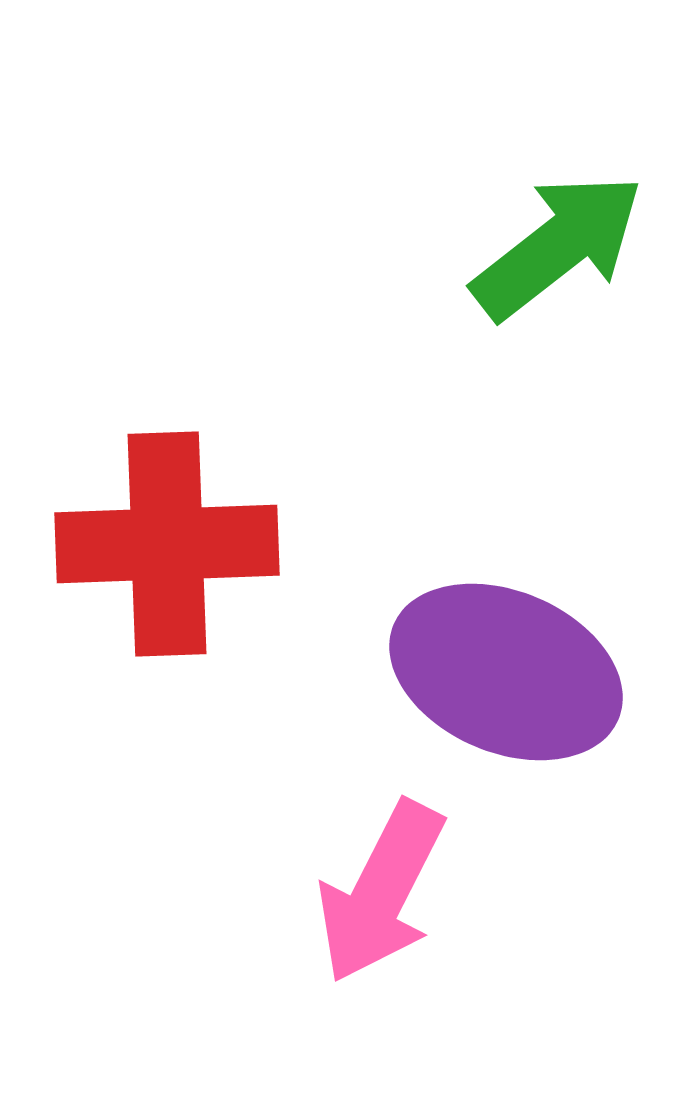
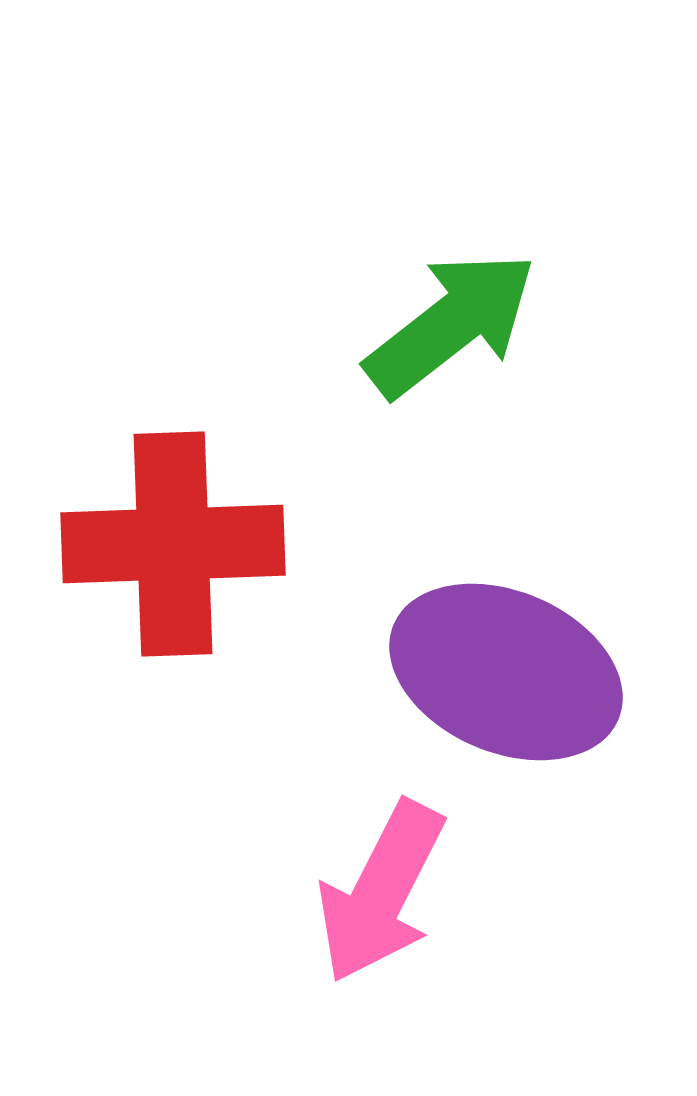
green arrow: moved 107 px left, 78 px down
red cross: moved 6 px right
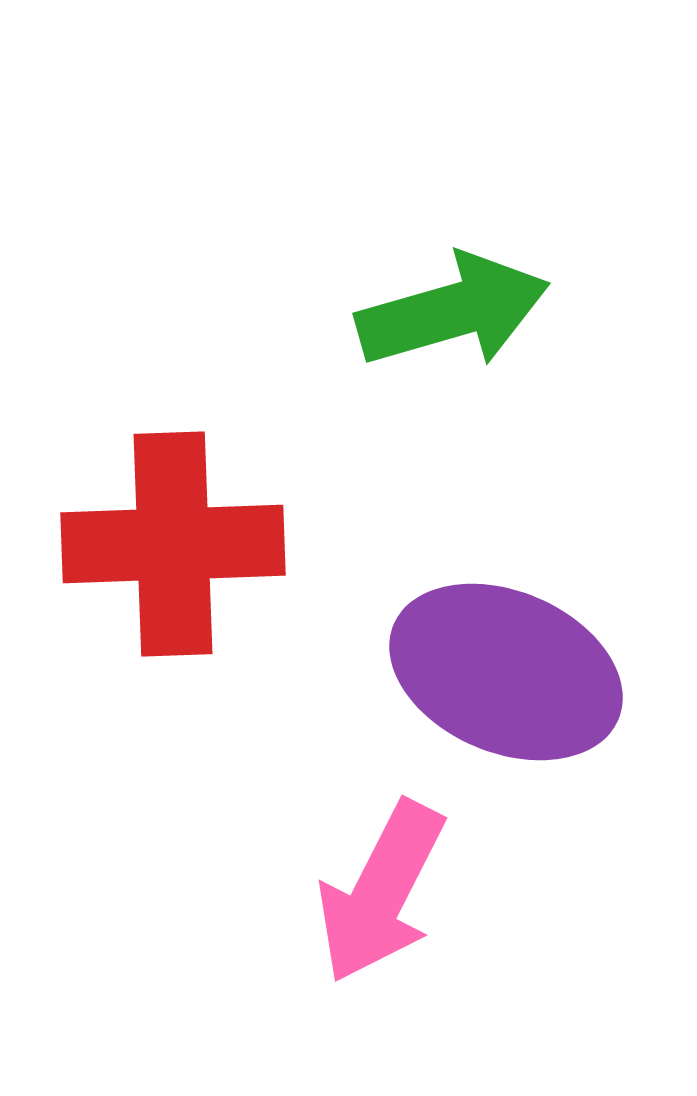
green arrow: moved 2 px right, 13 px up; rotated 22 degrees clockwise
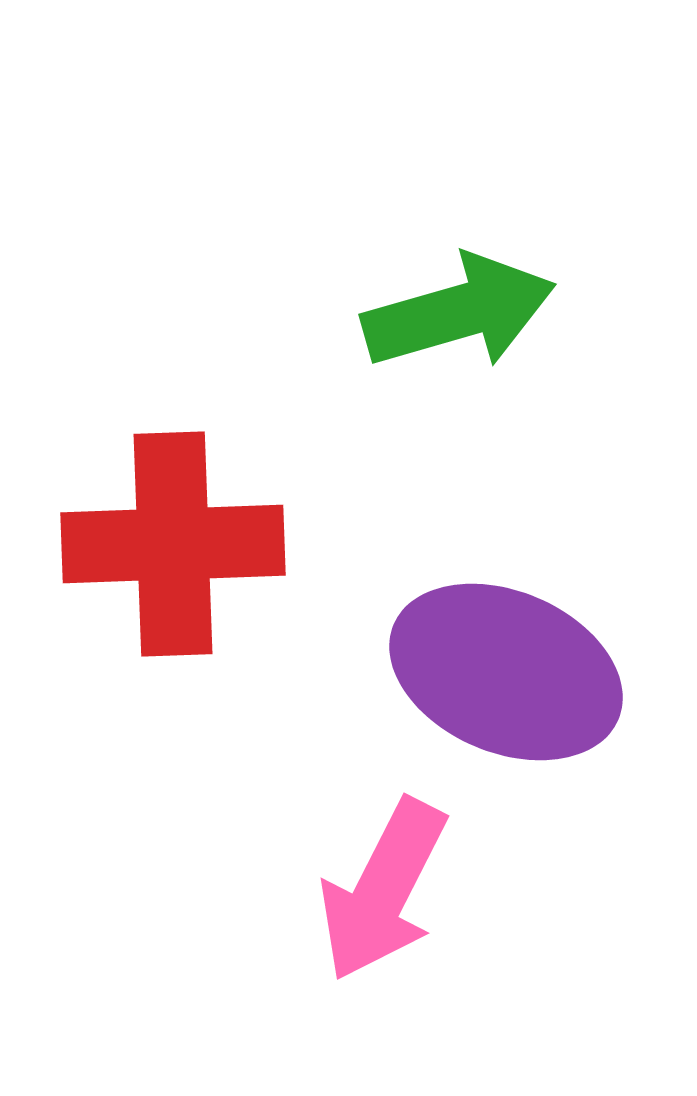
green arrow: moved 6 px right, 1 px down
pink arrow: moved 2 px right, 2 px up
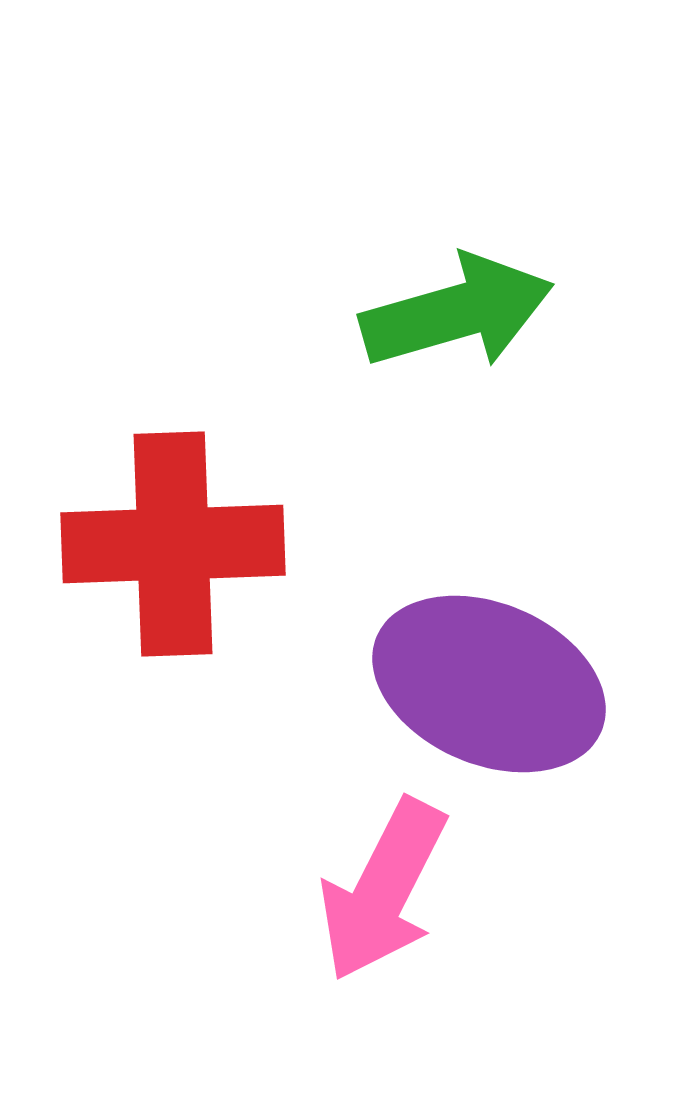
green arrow: moved 2 px left
purple ellipse: moved 17 px left, 12 px down
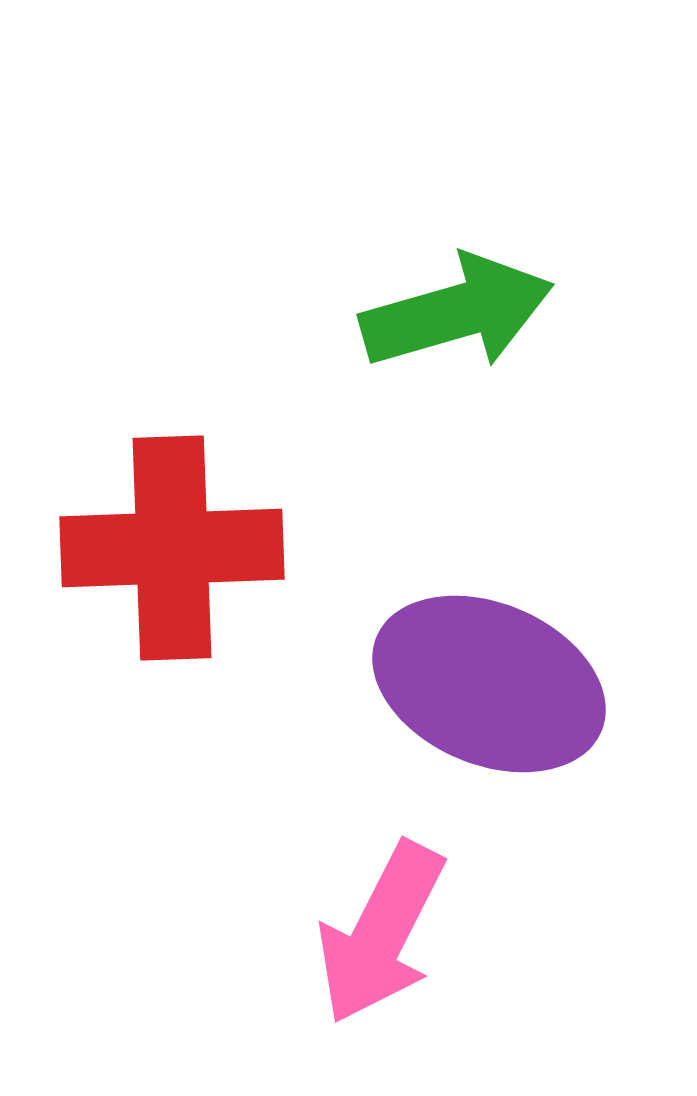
red cross: moved 1 px left, 4 px down
pink arrow: moved 2 px left, 43 px down
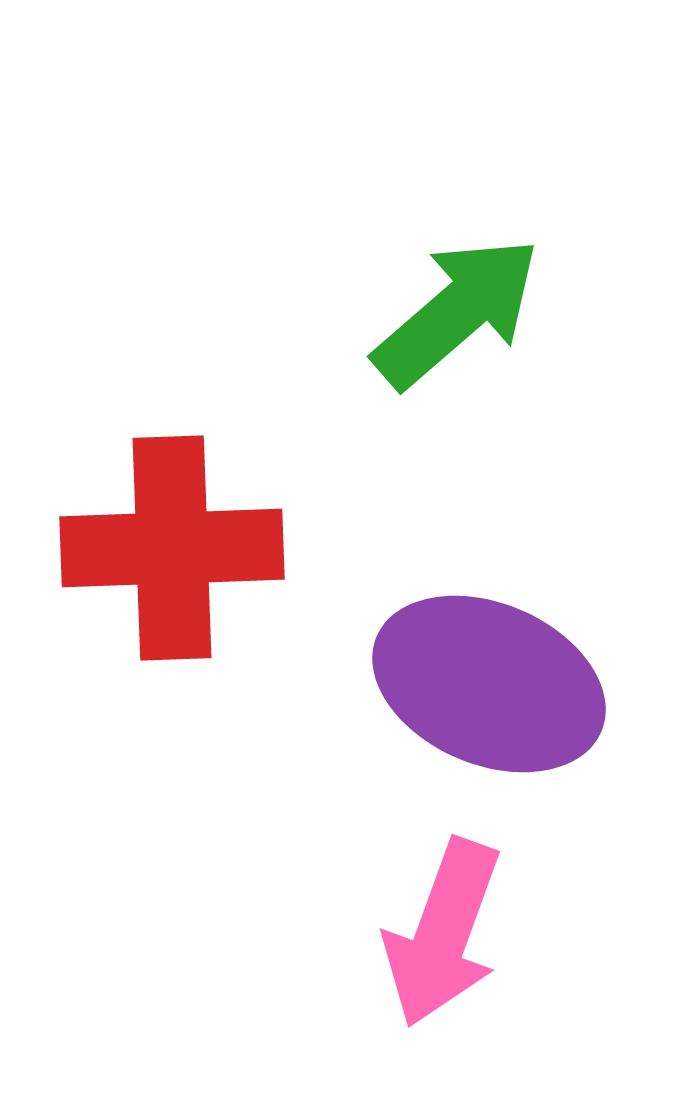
green arrow: rotated 25 degrees counterclockwise
pink arrow: moved 62 px right; rotated 7 degrees counterclockwise
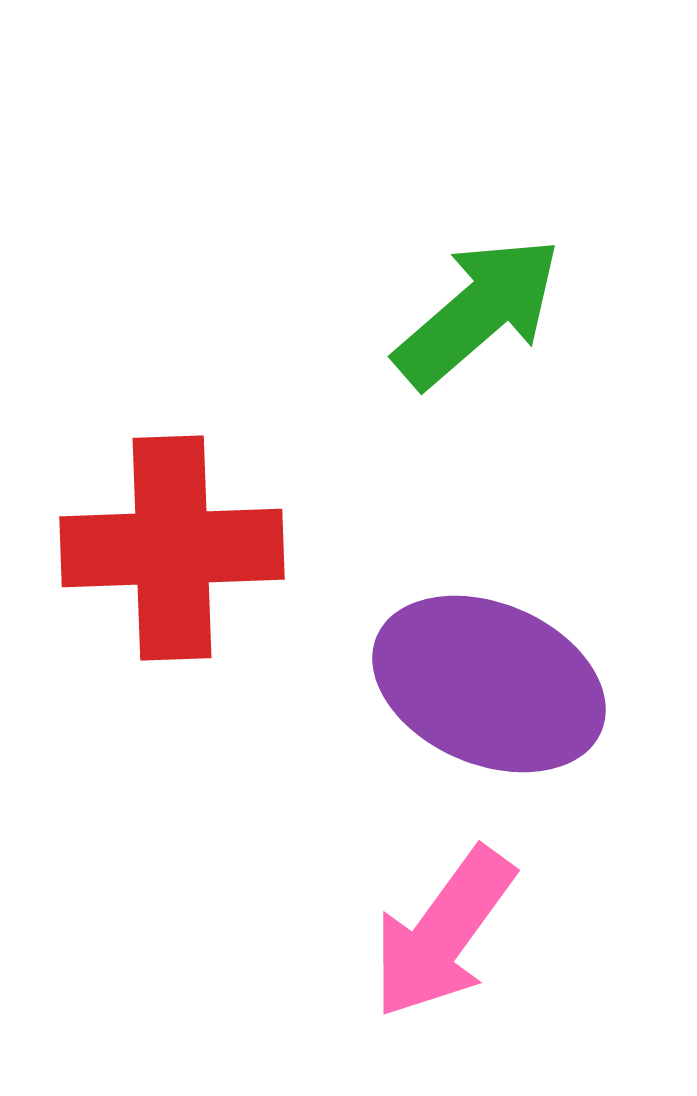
green arrow: moved 21 px right
pink arrow: rotated 16 degrees clockwise
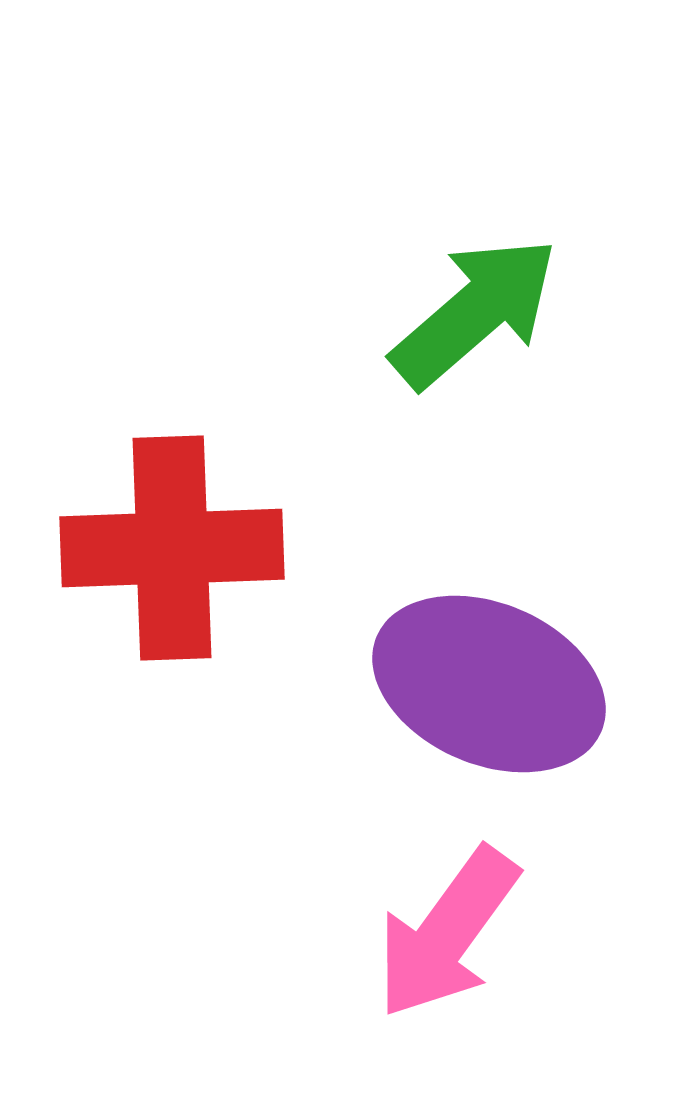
green arrow: moved 3 px left
pink arrow: moved 4 px right
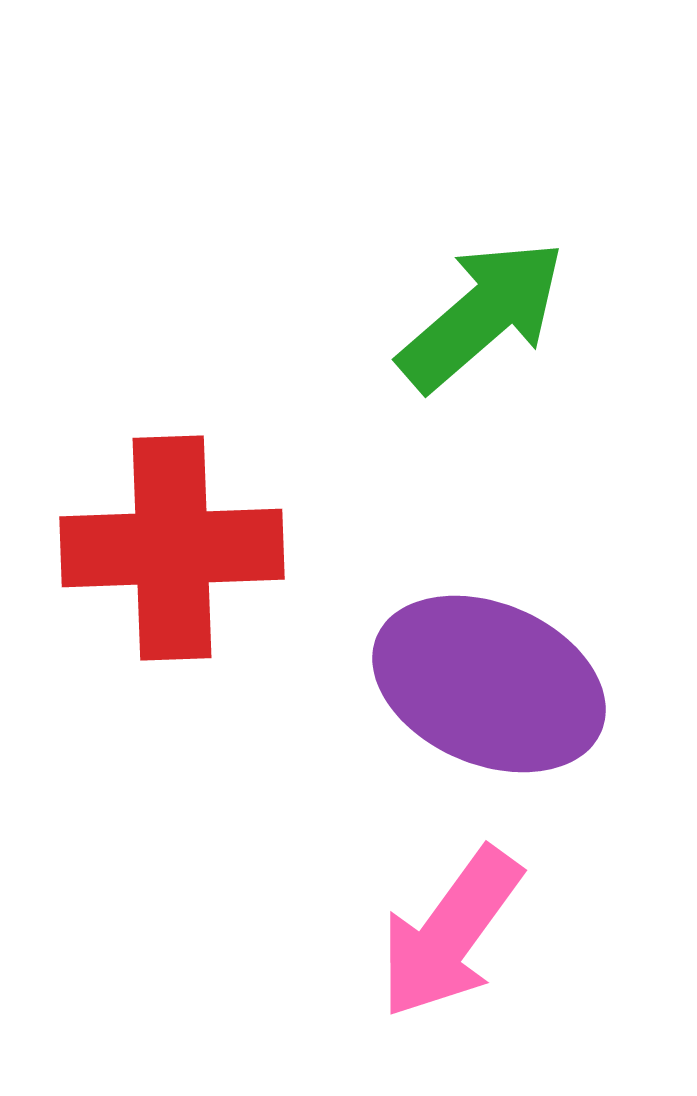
green arrow: moved 7 px right, 3 px down
pink arrow: moved 3 px right
